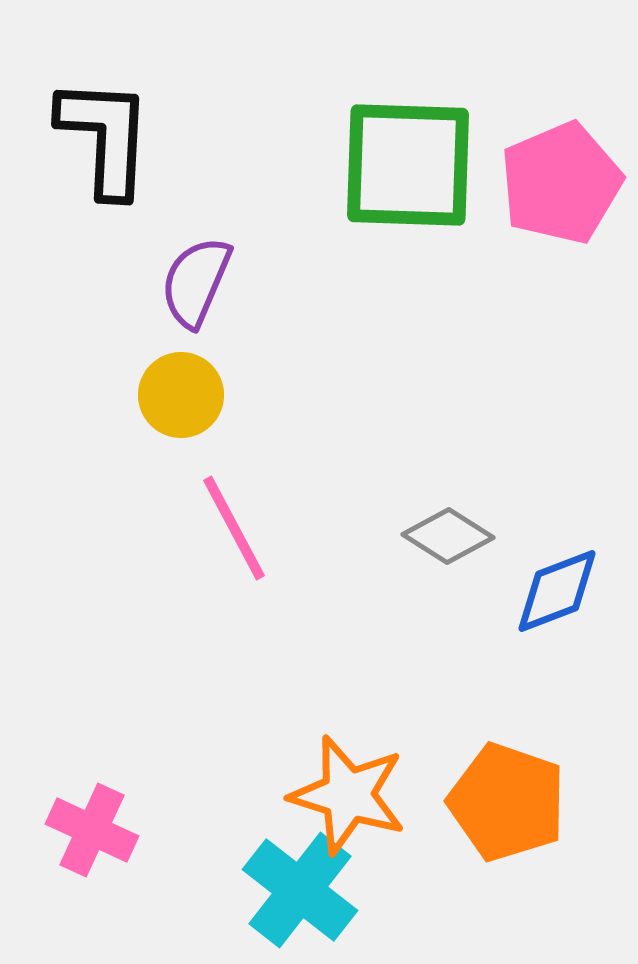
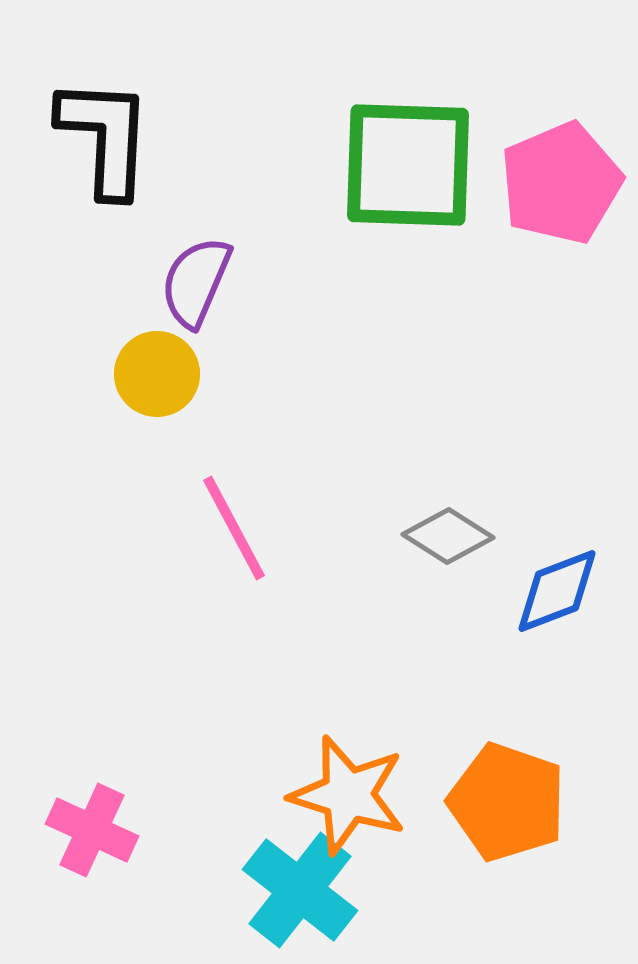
yellow circle: moved 24 px left, 21 px up
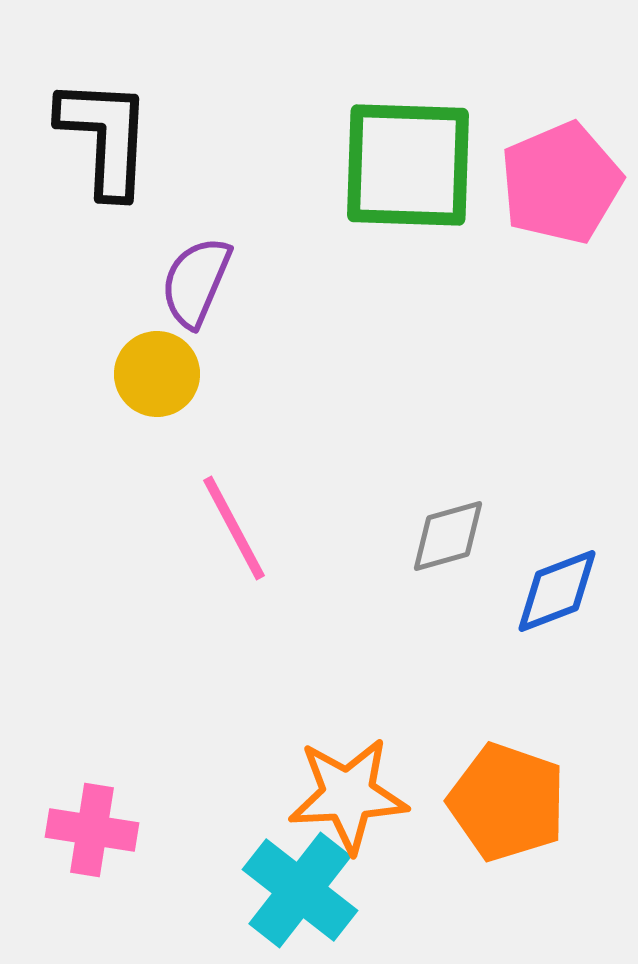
gray diamond: rotated 48 degrees counterclockwise
orange star: rotated 20 degrees counterclockwise
pink cross: rotated 16 degrees counterclockwise
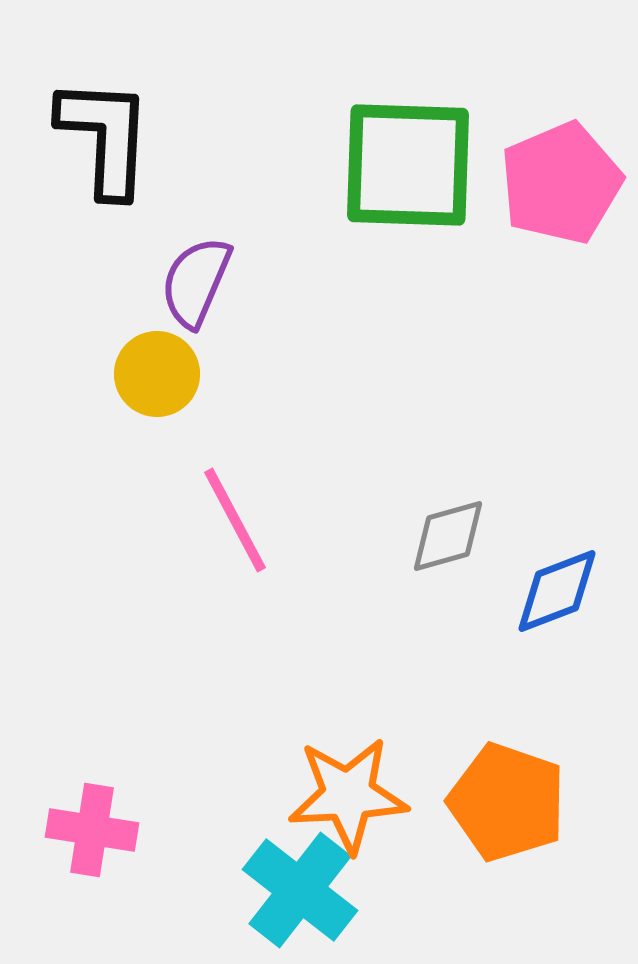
pink line: moved 1 px right, 8 px up
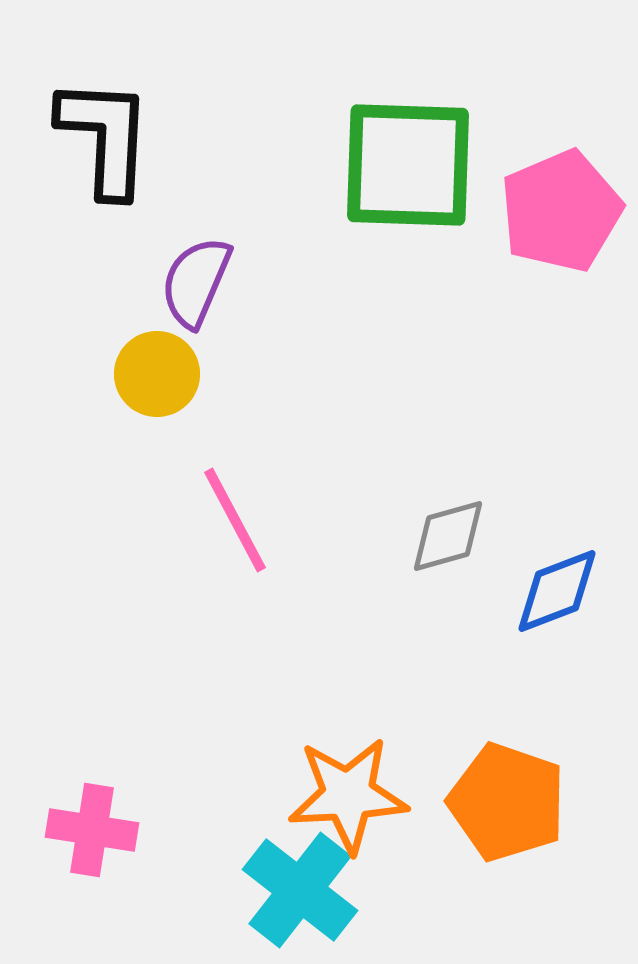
pink pentagon: moved 28 px down
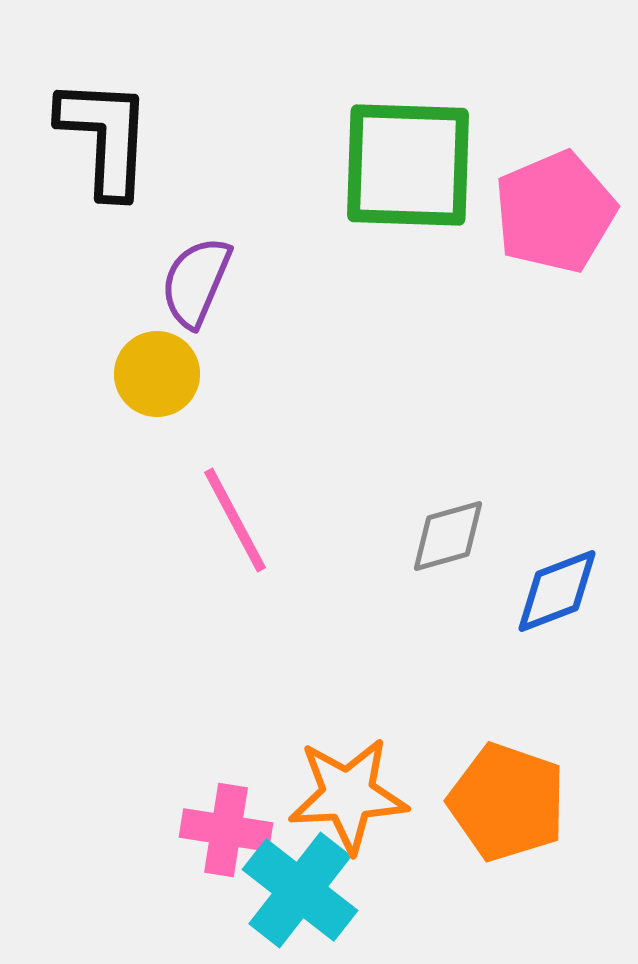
pink pentagon: moved 6 px left, 1 px down
pink cross: moved 134 px right
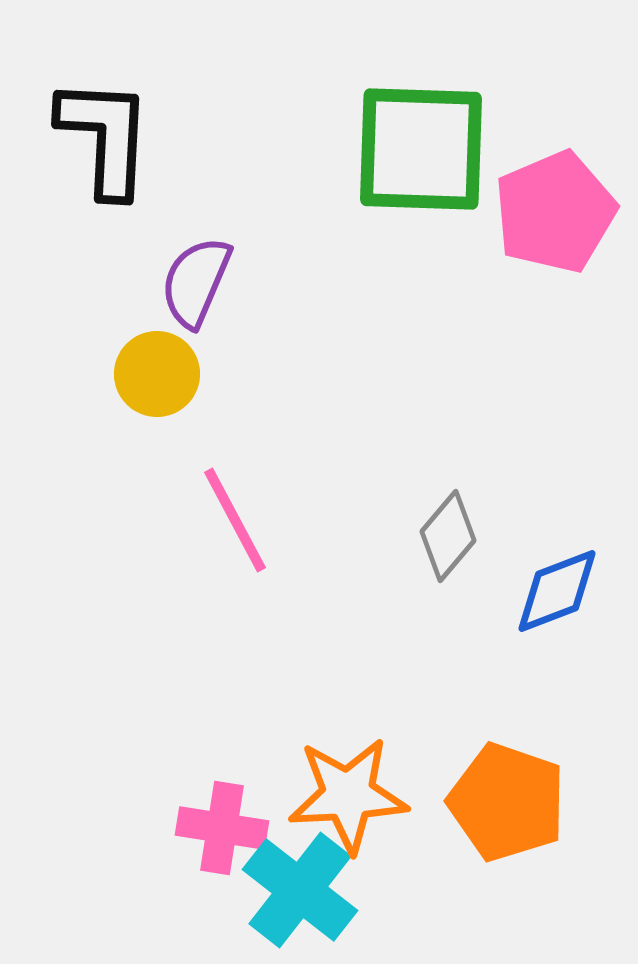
green square: moved 13 px right, 16 px up
gray diamond: rotated 34 degrees counterclockwise
pink cross: moved 4 px left, 2 px up
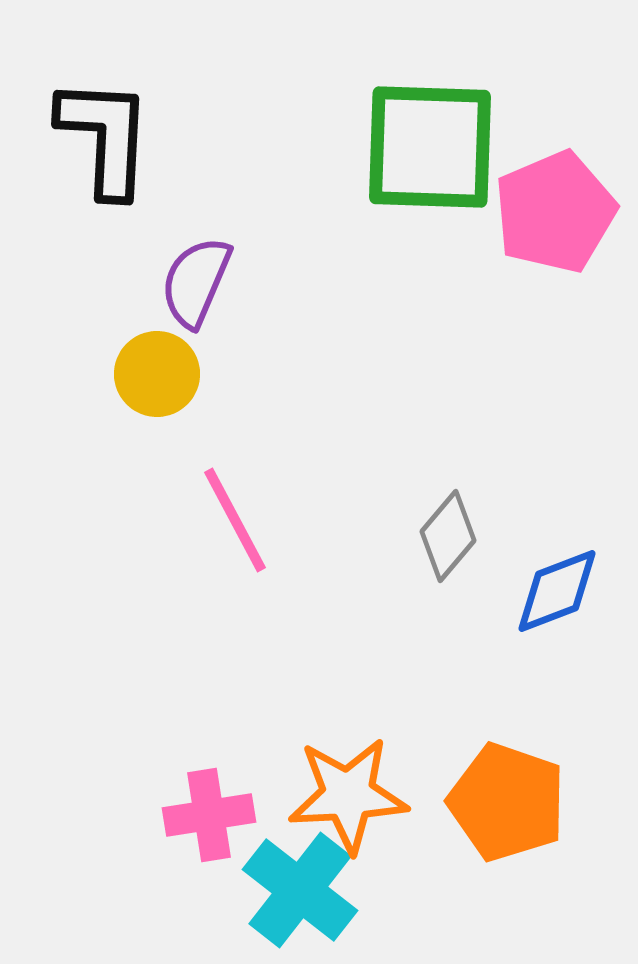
green square: moved 9 px right, 2 px up
pink cross: moved 13 px left, 13 px up; rotated 18 degrees counterclockwise
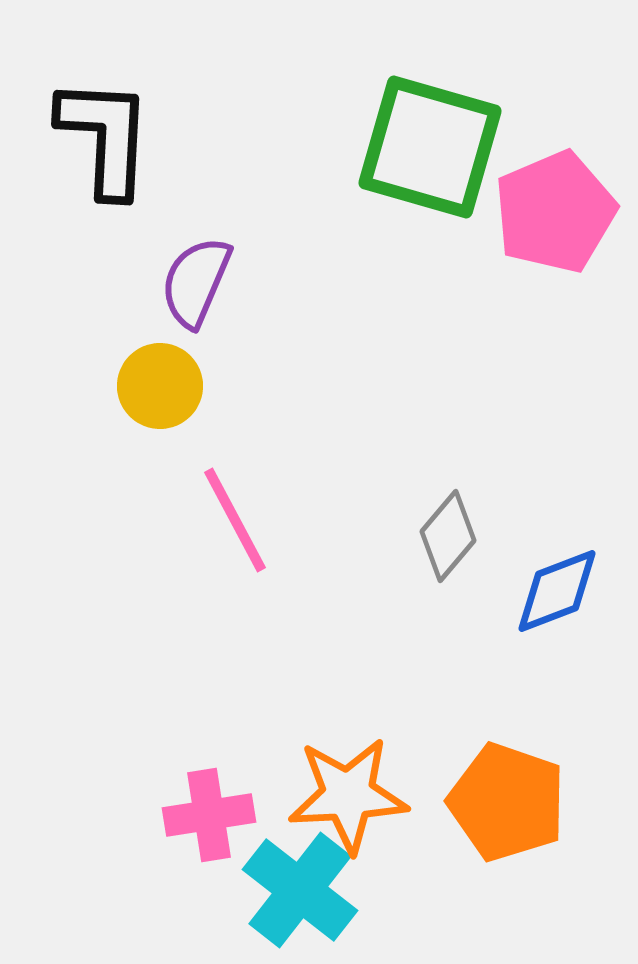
green square: rotated 14 degrees clockwise
yellow circle: moved 3 px right, 12 px down
